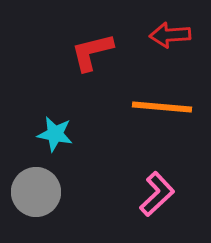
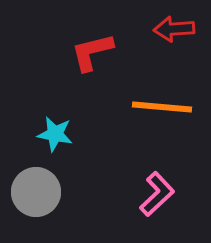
red arrow: moved 4 px right, 6 px up
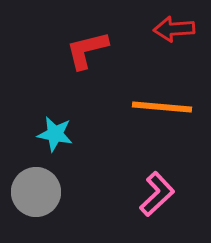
red L-shape: moved 5 px left, 2 px up
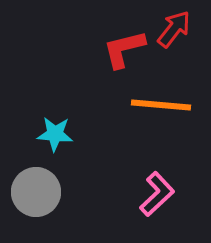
red arrow: rotated 132 degrees clockwise
red L-shape: moved 37 px right, 1 px up
orange line: moved 1 px left, 2 px up
cyan star: rotated 6 degrees counterclockwise
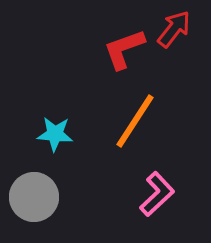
red L-shape: rotated 6 degrees counterclockwise
orange line: moved 26 px left, 16 px down; rotated 62 degrees counterclockwise
gray circle: moved 2 px left, 5 px down
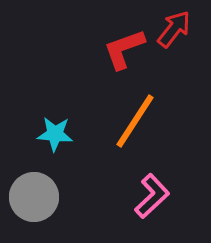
pink L-shape: moved 5 px left, 2 px down
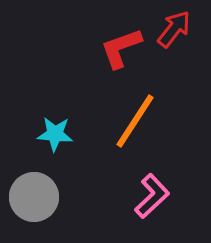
red L-shape: moved 3 px left, 1 px up
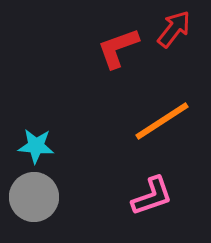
red L-shape: moved 3 px left
orange line: moved 27 px right; rotated 24 degrees clockwise
cyan star: moved 19 px left, 12 px down
pink L-shape: rotated 24 degrees clockwise
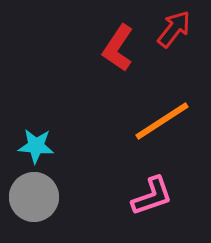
red L-shape: rotated 36 degrees counterclockwise
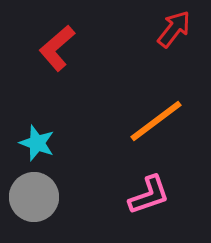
red L-shape: moved 61 px left; rotated 15 degrees clockwise
orange line: moved 6 px left; rotated 4 degrees counterclockwise
cyan star: moved 1 px right, 3 px up; rotated 15 degrees clockwise
pink L-shape: moved 3 px left, 1 px up
